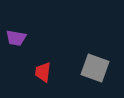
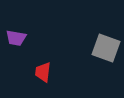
gray square: moved 11 px right, 20 px up
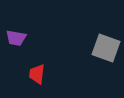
red trapezoid: moved 6 px left, 2 px down
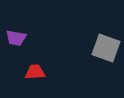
red trapezoid: moved 2 px left, 2 px up; rotated 80 degrees clockwise
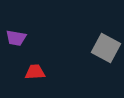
gray square: rotated 8 degrees clockwise
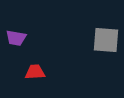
gray square: moved 8 px up; rotated 24 degrees counterclockwise
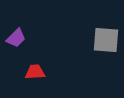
purple trapezoid: rotated 55 degrees counterclockwise
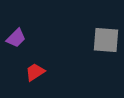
red trapezoid: rotated 30 degrees counterclockwise
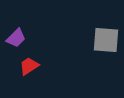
red trapezoid: moved 6 px left, 6 px up
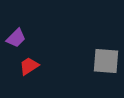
gray square: moved 21 px down
